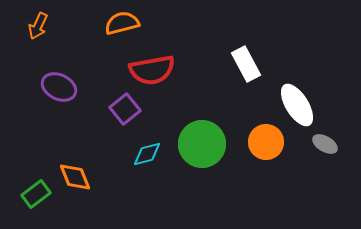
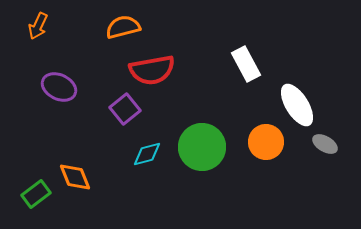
orange semicircle: moved 1 px right, 4 px down
green circle: moved 3 px down
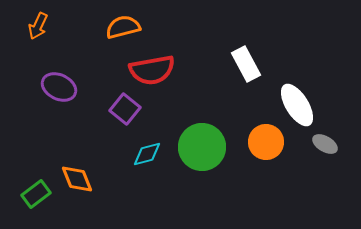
purple square: rotated 12 degrees counterclockwise
orange diamond: moved 2 px right, 2 px down
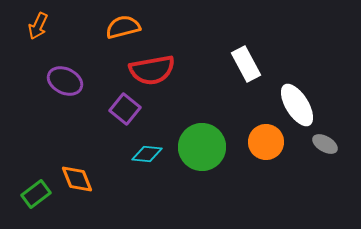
purple ellipse: moved 6 px right, 6 px up
cyan diamond: rotated 20 degrees clockwise
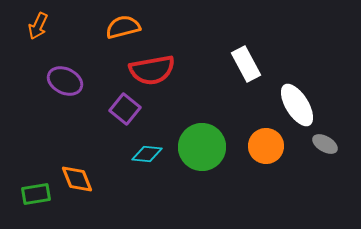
orange circle: moved 4 px down
green rectangle: rotated 28 degrees clockwise
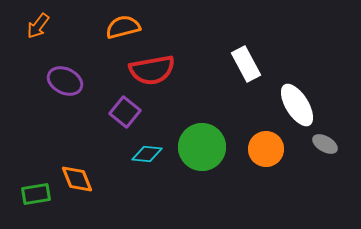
orange arrow: rotated 12 degrees clockwise
purple square: moved 3 px down
orange circle: moved 3 px down
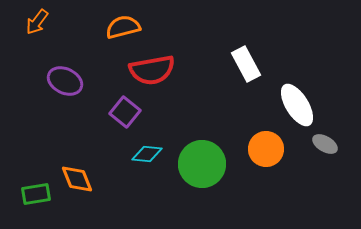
orange arrow: moved 1 px left, 4 px up
green circle: moved 17 px down
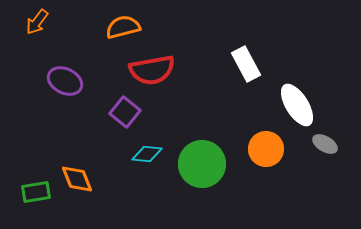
green rectangle: moved 2 px up
